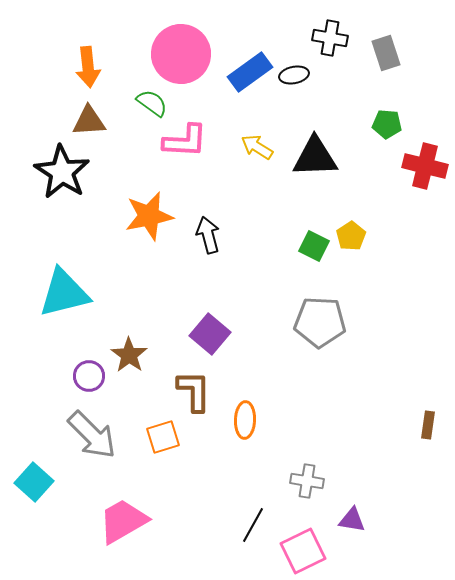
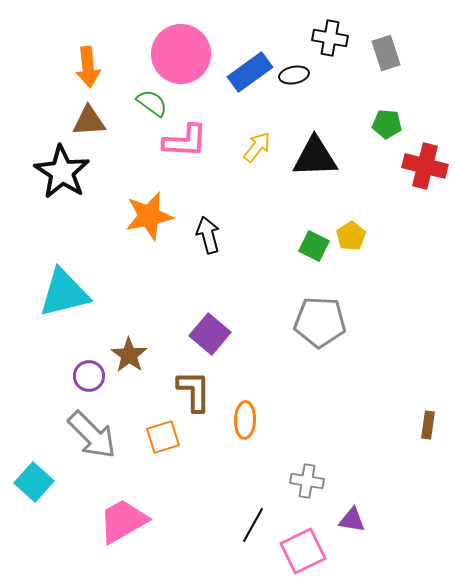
yellow arrow: rotated 96 degrees clockwise
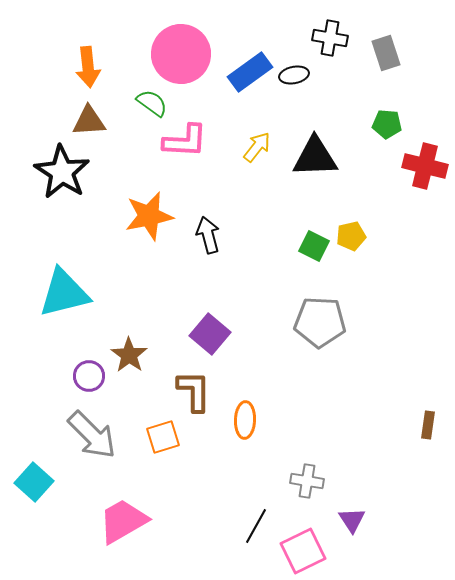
yellow pentagon: rotated 20 degrees clockwise
purple triangle: rotated 48 degrees clockwise
black line: moved 3 px right, 1 px down
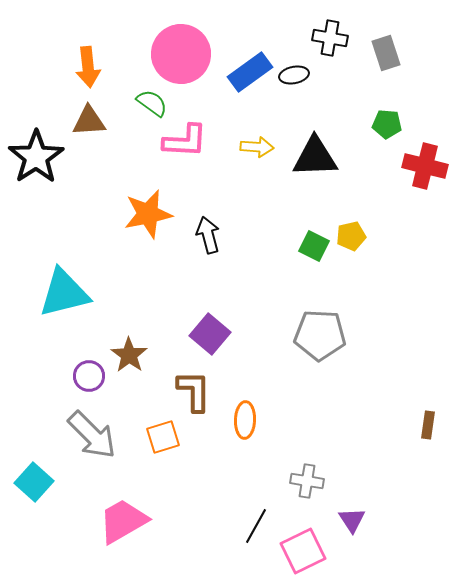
yellow arrow: rotated 56 degrees clockwise
black star: moved 26 px left, 15 px up; rotated 6 degrees clockwise
orange star: moved 1 px left, 2 px up
gray pentagon: moved 13 px down
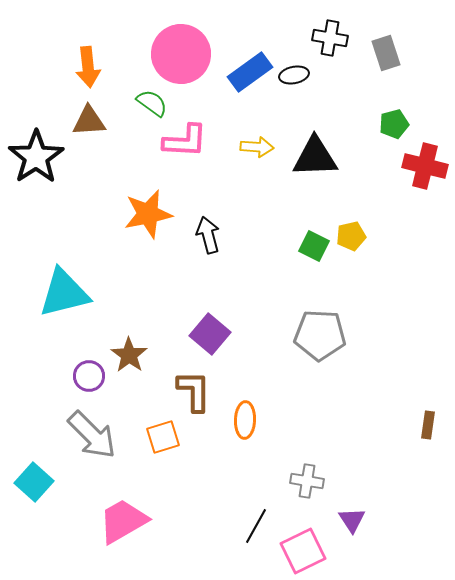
green pentagon: moved 7 px right; rotated 20 degrees counterclockwise
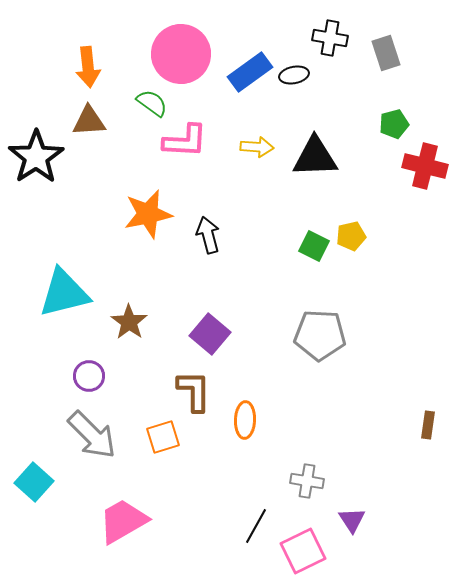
brown star: moved 33 px up
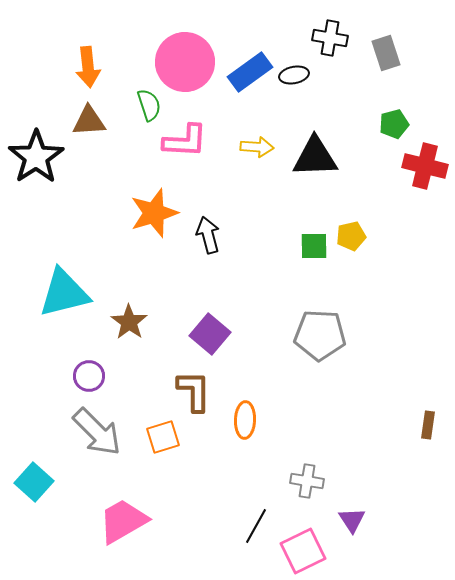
pink circle: moved 4 px right, 8 px down
green semicircle: moved 3 px left, 2 px down; rotated 36 degrees clockwise
orange star: moved 6 px right, 1 px up; rotated 6 degrees counterclockwise
green square: rotated 28 degrees counterclockwise
gray arrow: moved 5 px right, 3 px up
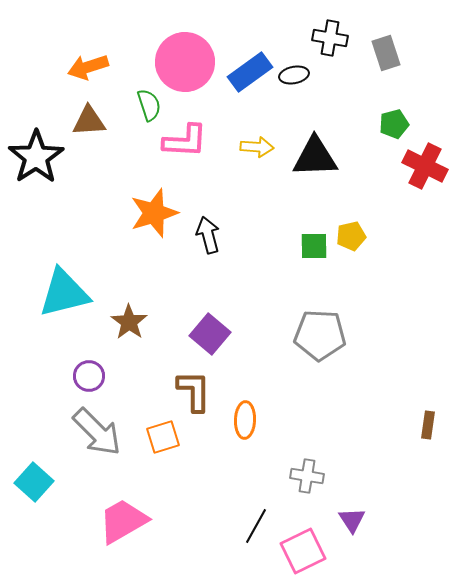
orange arrow: rotated 78 degrees clockwise
red cross: rotated 12 degrees clockwise
gray cross: moved 5 px up
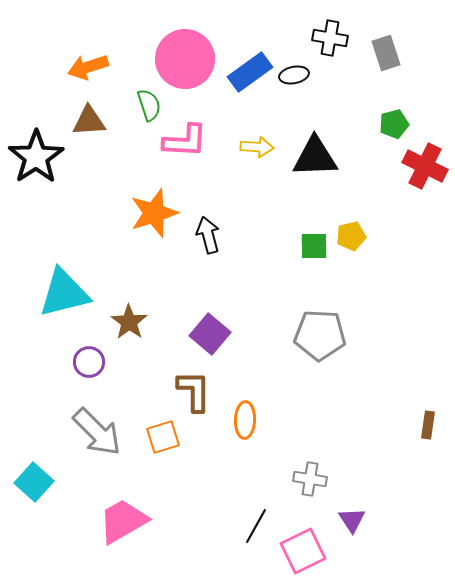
pink circle: moved 3 px up
purple circle: moved 14 px up
gray cross: moved 3 px right, 3 px down
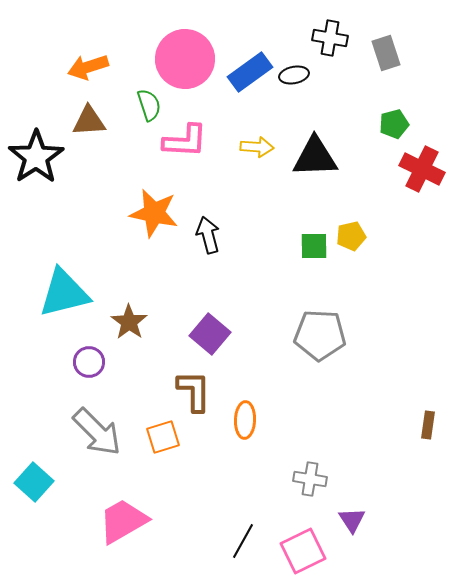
red cross: moved 3 px left, 3 px down
orange star: rotated 30 degrees clockwise
black line: moved 13 px left, 15 px down
